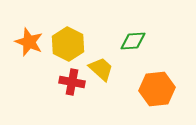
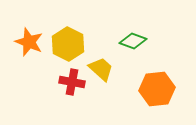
green diamond: rotated 24 degrees clockwise
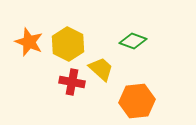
orange hexagon: moved 20 px left, 12 px down
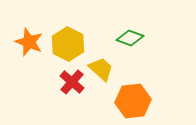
green diamond: moved 3 px left, 3 px up
red cross: rotated 30 degrees clockwise
orange hexagon: moved 4 px left
